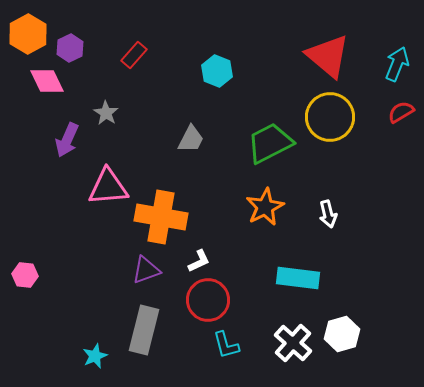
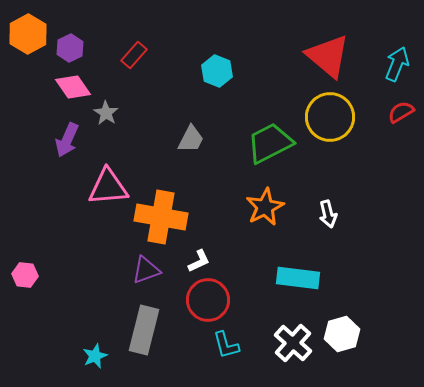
pink diamond: moved 26 px right, 6 px down; rotated 9 degrees counterclockwise
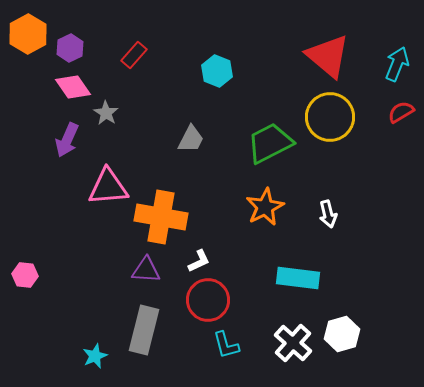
purple triangle: rotated 24 degrees clockwise
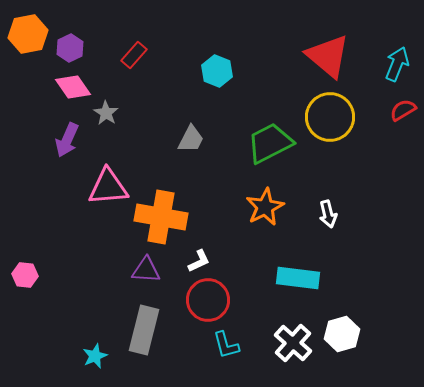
orange hexagon: rotated 18 degrees clockwise
red semicircle: moved 2 px right, 2 px up
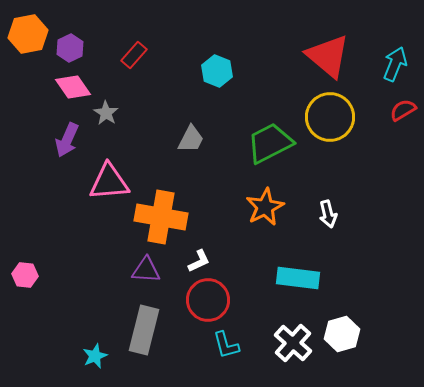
cyan arrow: moved 2 px left
pink triangle: moved 1 px right, 5 px up
